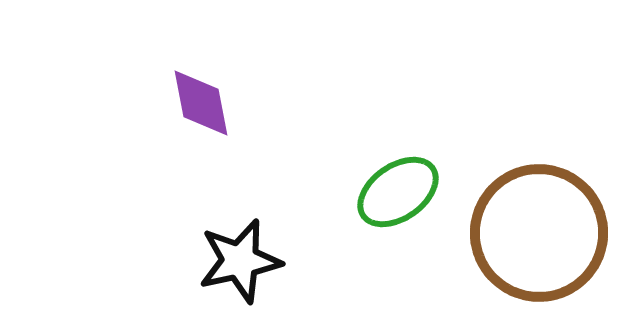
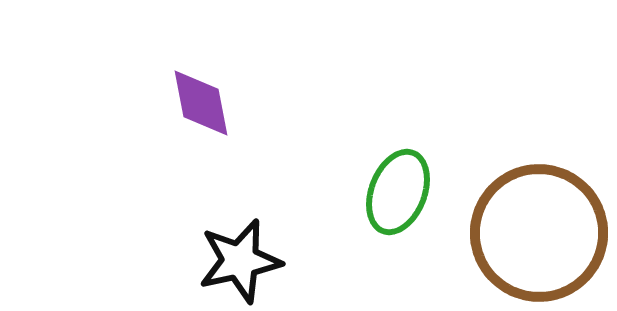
green ellipse: rotated 34 degrees counterclockwise
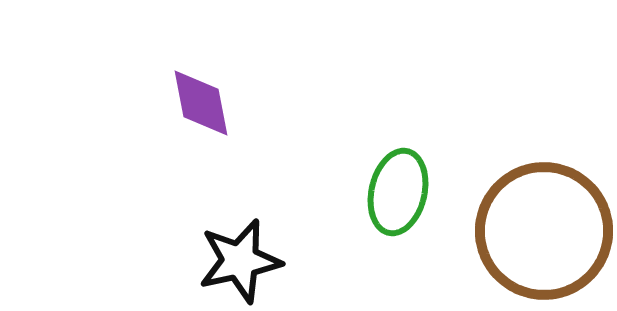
green ellipse: rotated 8 degrees counterclockwise
brown circle: moved 5 px right, 2 px up
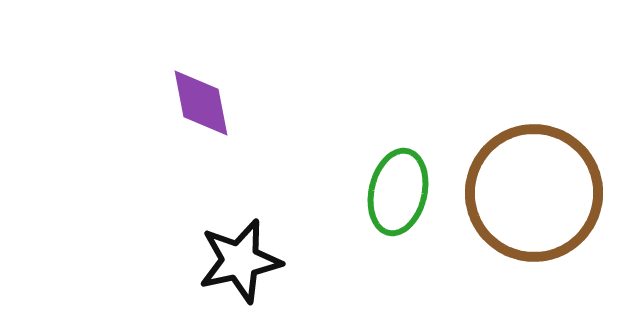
brown circle: moved 10 px left, 38 px up
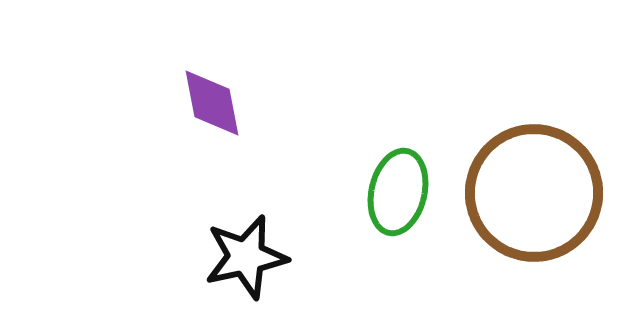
purple diamond: moved 11 px right
black star: moved 6 px right, 4 px up
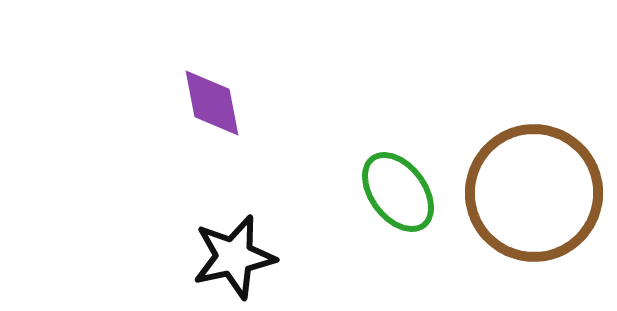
green ellipse: rotated 50 degrees counterclockwise
black star: moved 12 px left
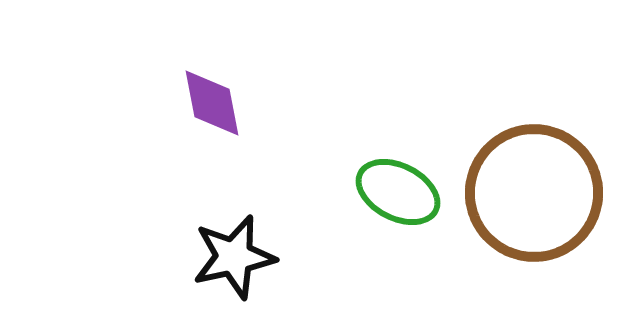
green ellipse: rotated 26 degrees counterclockwise
